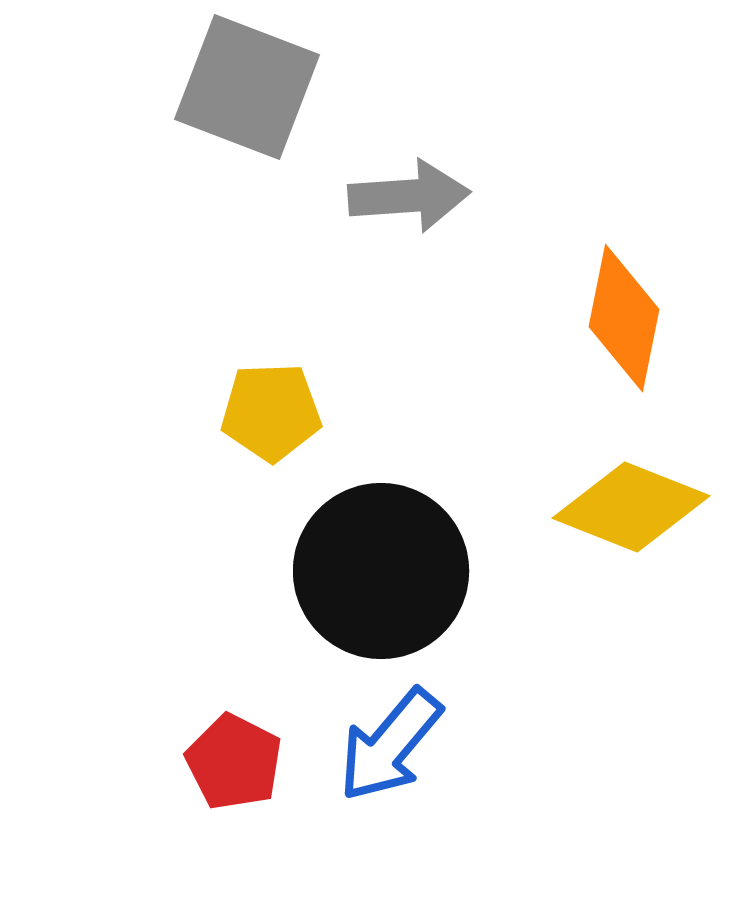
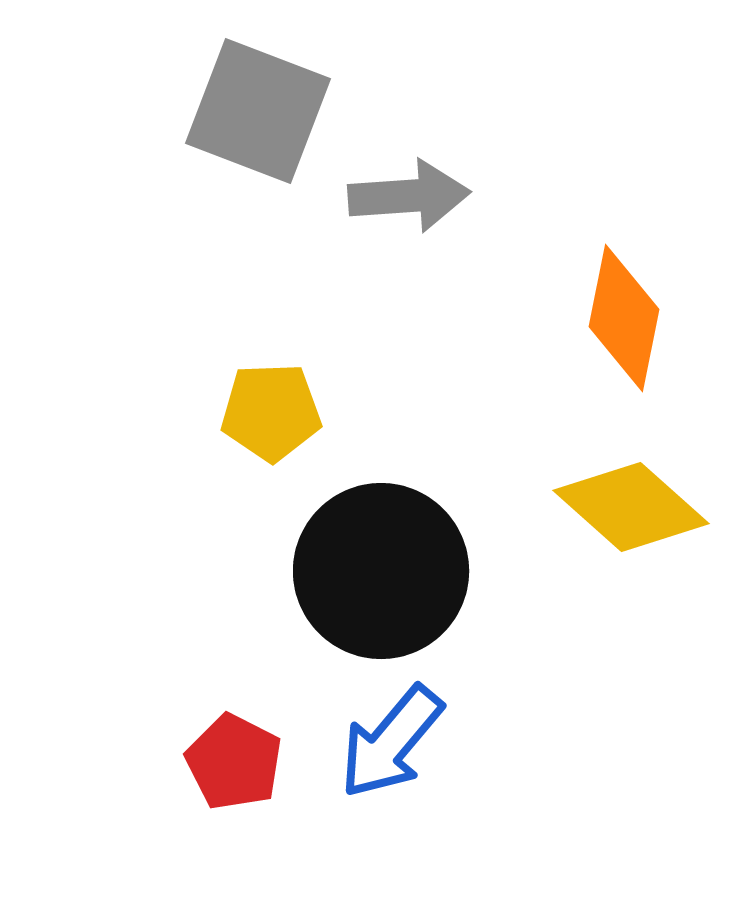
gray square: moved 11 px right, 24 px down
yellow diamond: rotated 20 degrees clockwise
blue arrow: moved 1 px right, 3 px up
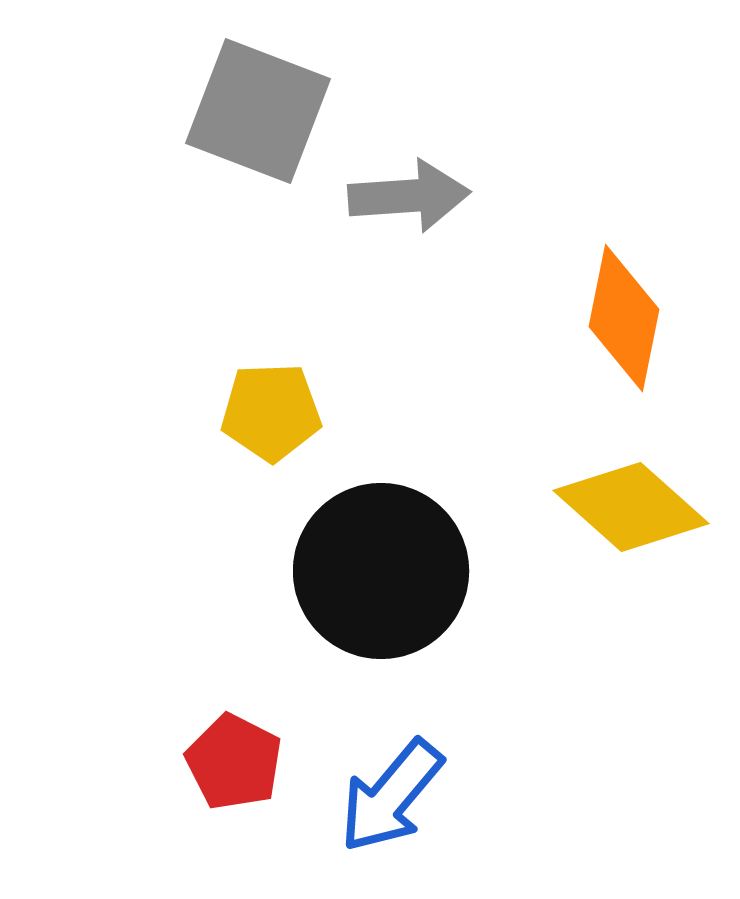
blue arrow: moved 54 px down
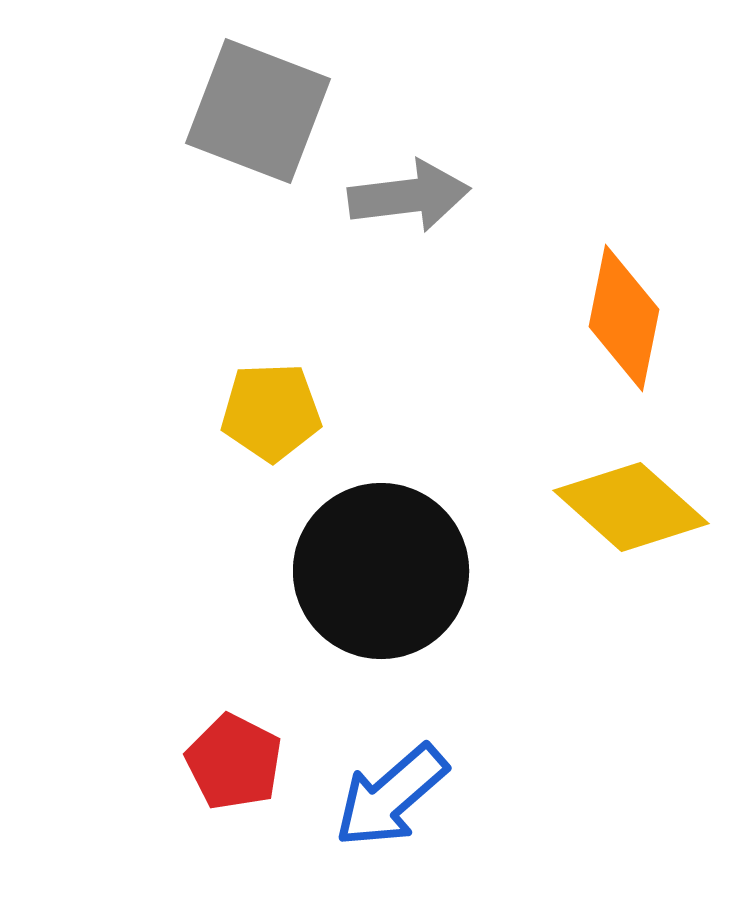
gray arrow: rotated 3 degrees counterclockwise
blue arrow: rotated 9 degrees clockwise
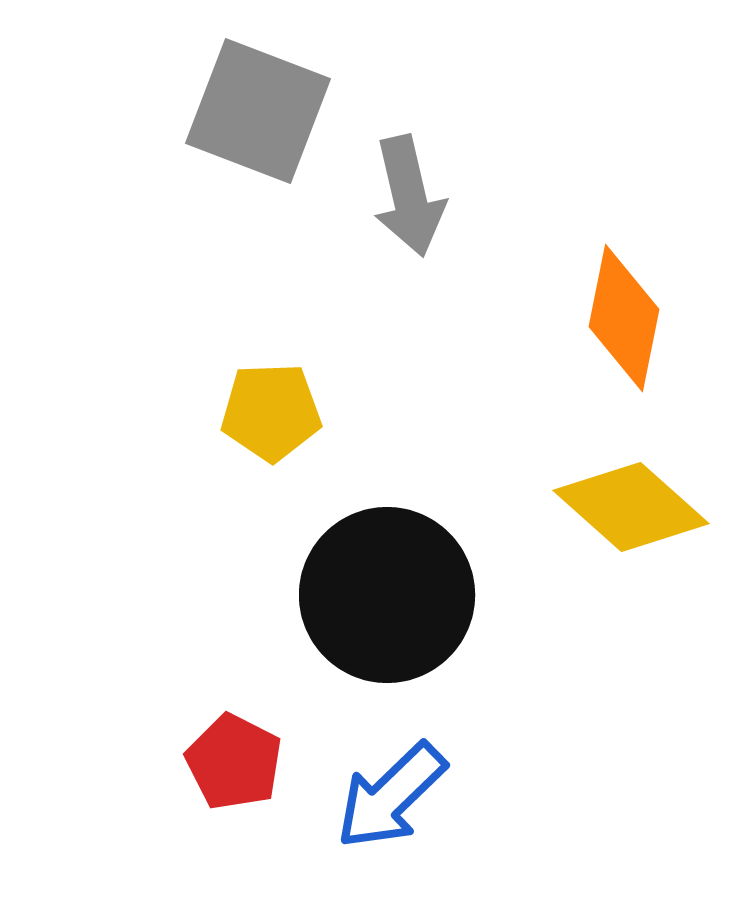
gray arrow: rotated 84 degrees clockwise
black circle: moved 6 px right, 24 px down
blue arrow: rotated 3 degrees counterclockwise
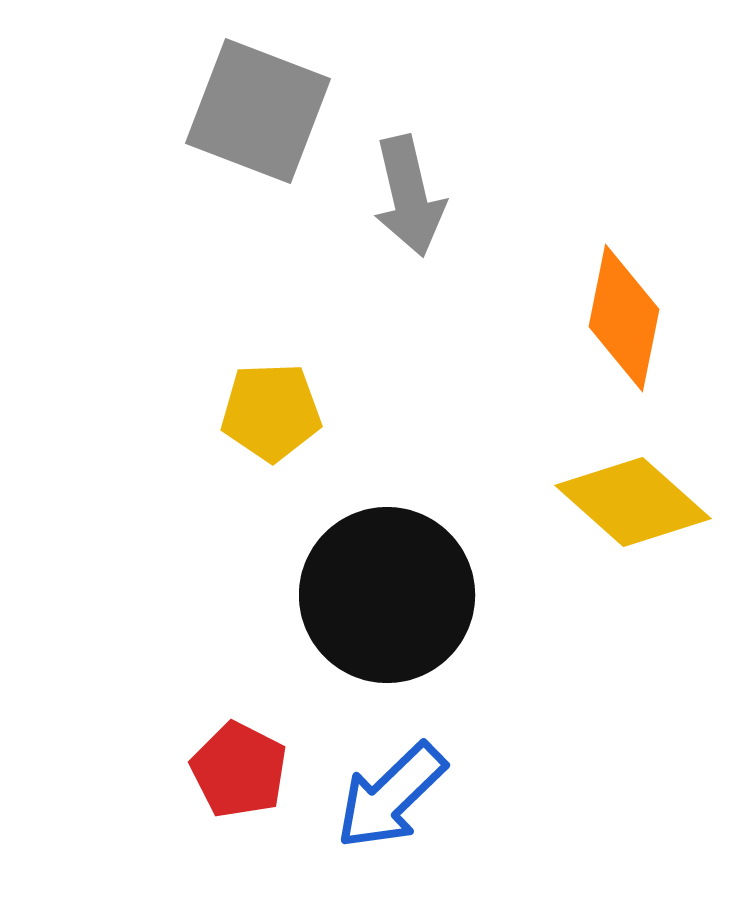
yellow diamond: moved 2 px right, 5 px up
red pentagon: moved 5 px right, 8 px down
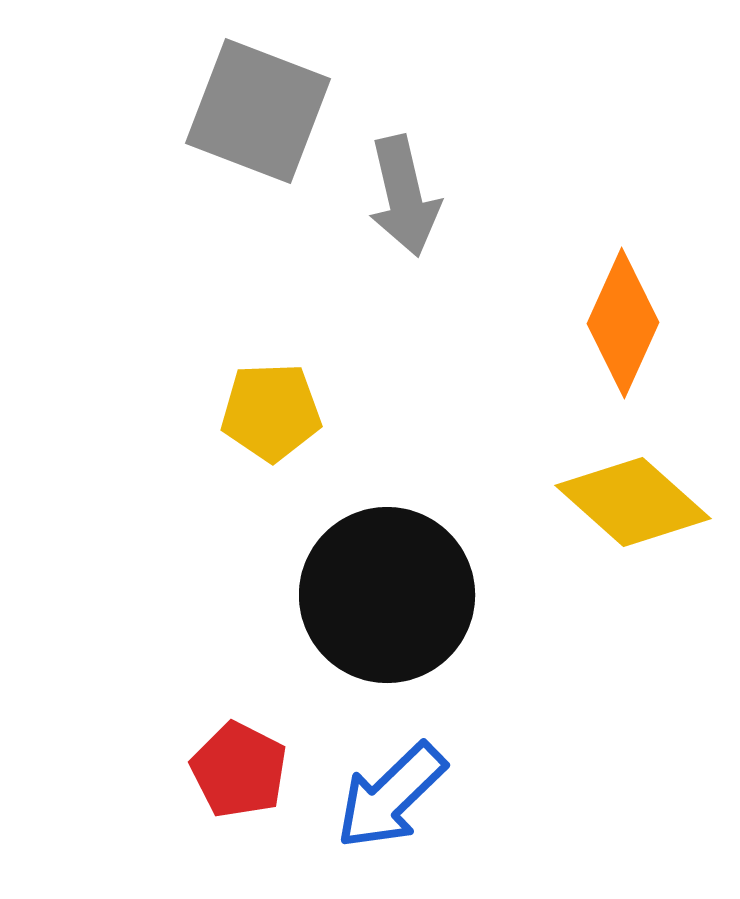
gray arrow: moved 5 px left
orange diamond: moved 1 px left, 5 px down; rotated 13 degrees clockwise
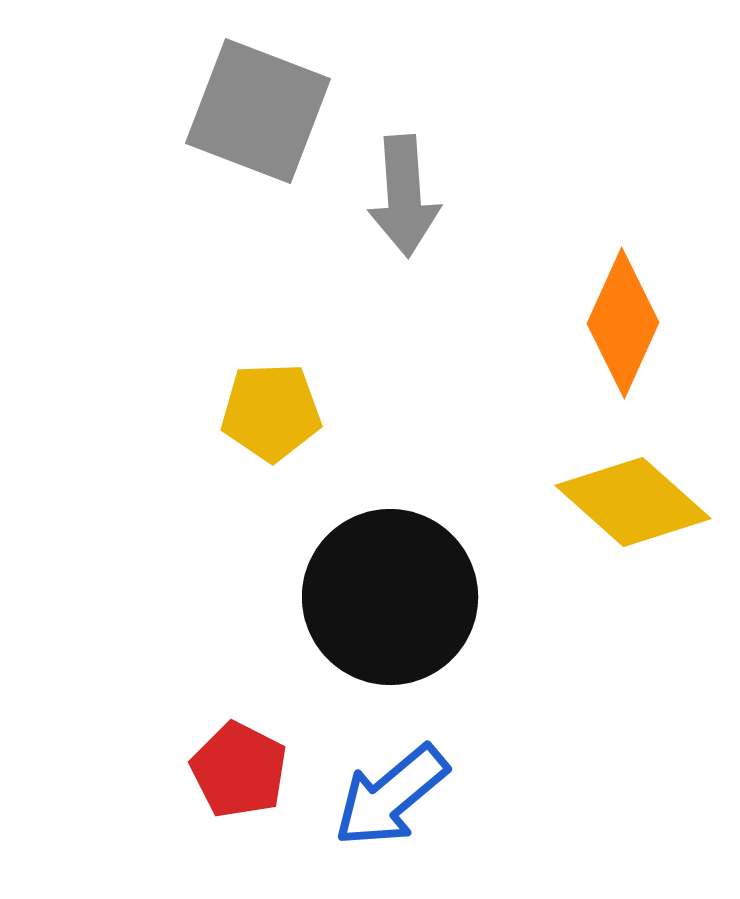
gray arrow: rotated 9 degrees clockwise
black circle: moved 3 px right, 2 px down
blue arrow: rotated 4 degrees clockwise
